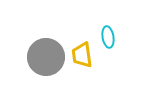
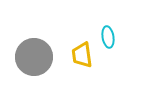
gray circle: moved 12 px left
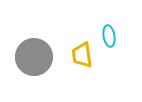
cyan ellipse: moved 1 px right, 1 px up
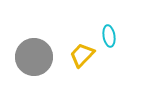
yellow trapezoid: rotated 52 degrees clockwise
